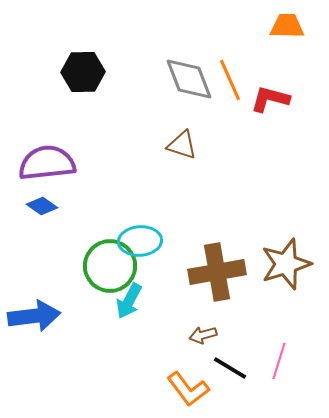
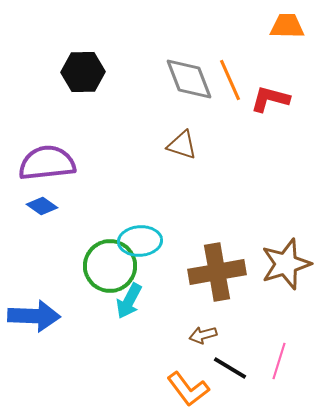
blue arrow: rotated 9 degrees clockwise
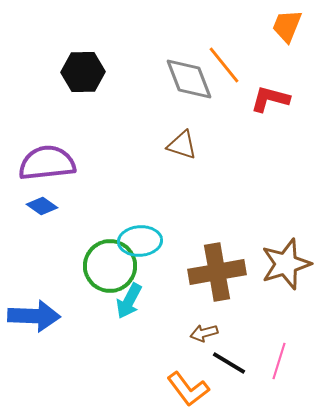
orange trapezoid: rotated 69 degrees counterclockwise
orange line: moved 6 px left, 15 px up; rotated 15 degrees counterclockwise
brown arrow: moved 1 px right, 2 px up
black line: moved 1 px left, 5 px up
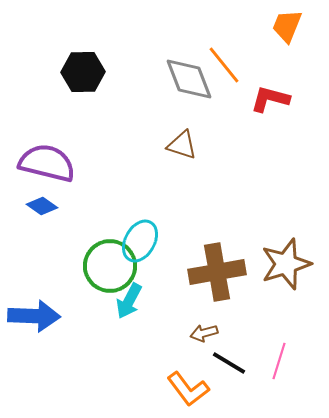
purple semicircle: rotated 20 degrees clockwise
cyan ellipse: rotated 57 degrees counterclockwise
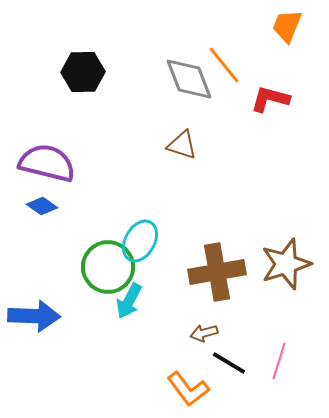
green circle: moved 2 px left, 1 px down
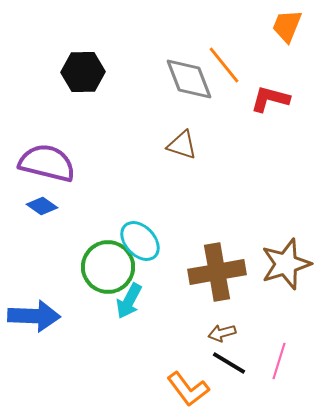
cyan ellipse: rotated 72 degrees counterclockwise
brown arrow: moved 18 px right
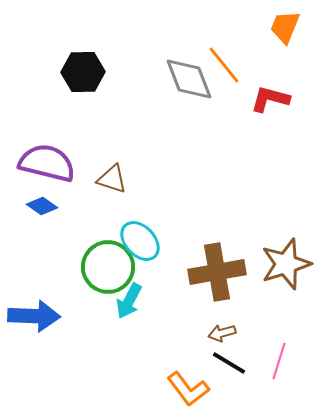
orange trapezoid: moved 2 px left, 1 px down
brown triangle: moved 70 px left, 34 px down
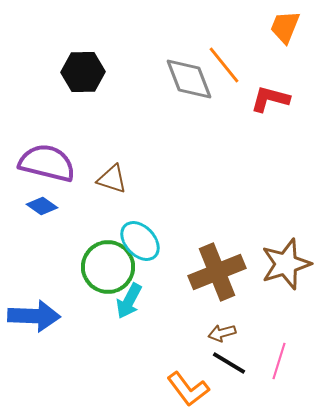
brown cross: rotated 12 degrees counterclockwise
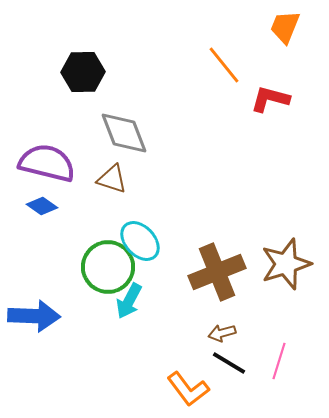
gray diamond: moved 65 px left, 54 px down
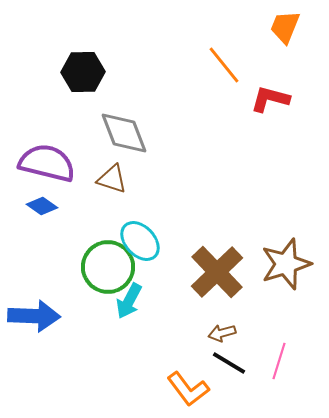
brown cross: rotated 22 degrees counterclockwise
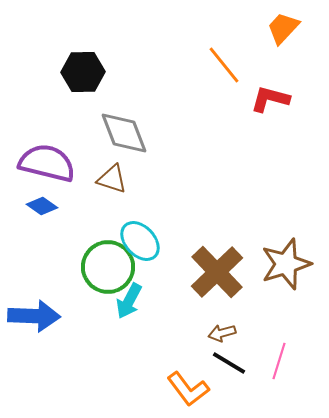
orange trapezoid: moved 2 px left, 1 px down; rotated 21 degrees clockwise
